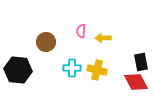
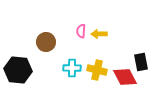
yellow arrow: moved 4 px left, 4 px up
red diamond: moved 11 px left, 5 px up
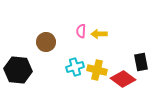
cyan cross: moved 3 px right, 1 px up; rotated 18 degrees counterclockwise
red diamond: moved 2 px left, 2 px down; rotated 25 degrees counterclockwise
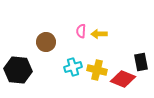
cyan cross: moved 2 px left
red diamond: rotated 15 degrees counterclockwise
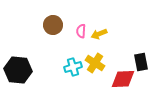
yellow arrow: rotated 21 degrees counterclockwise
brown circle: moved 7 px right, 17 px up
yellow cross: moved 2 px left, 7 px up; rotated 18 degrees clockwise
red diamond: rotated 25 degrees counterclockwise
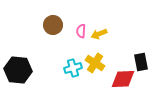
cyan cross: moved 1 px down
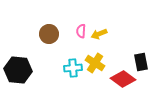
brown circle: moved 4 px left, 9 px down
cyan cross: rotated 12 degrees clockwise
red diamond: rotated 40 degrees clockwise
